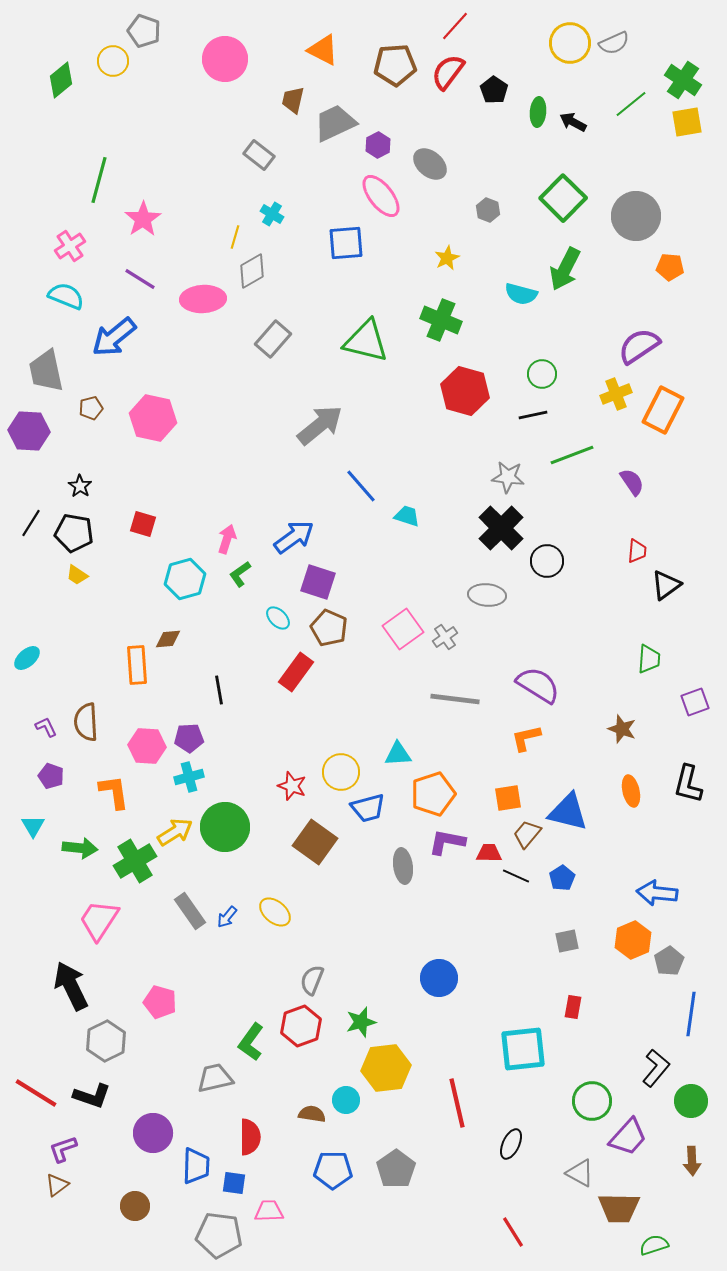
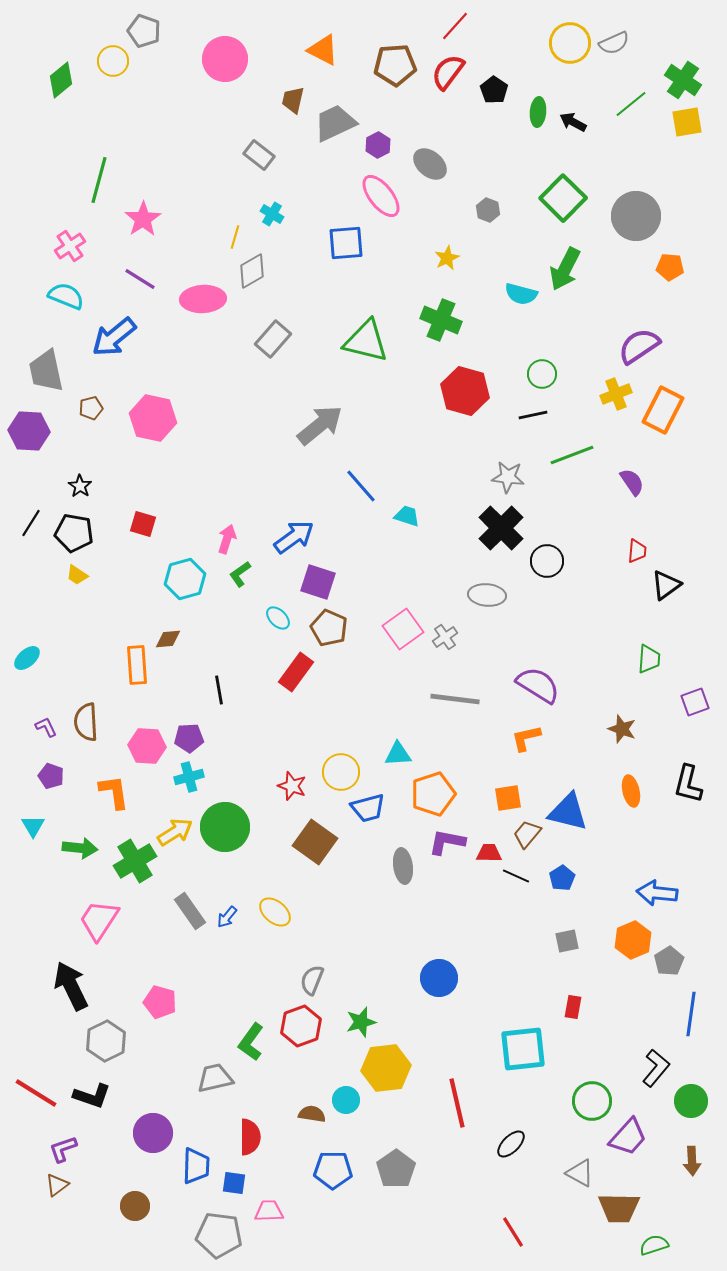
black ellipse at (511, 1144): rotated 20 degrees clockwise
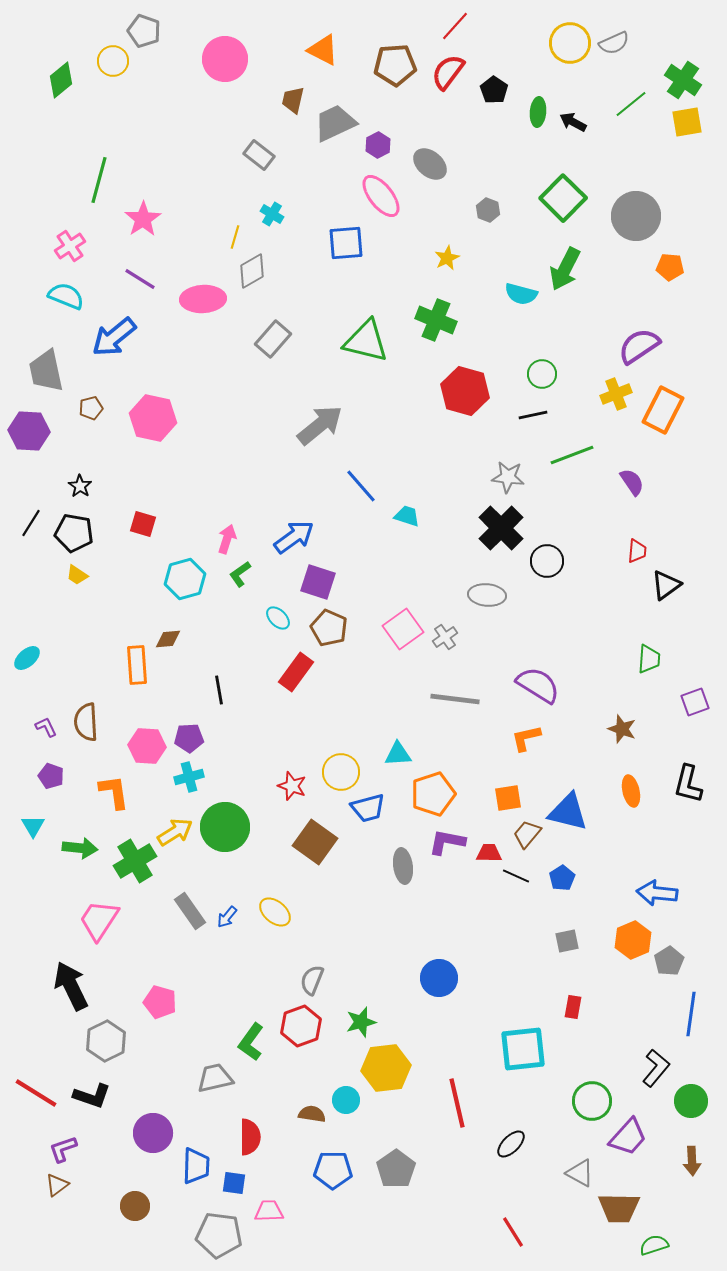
green cross at (441, 320): moved 5 px left
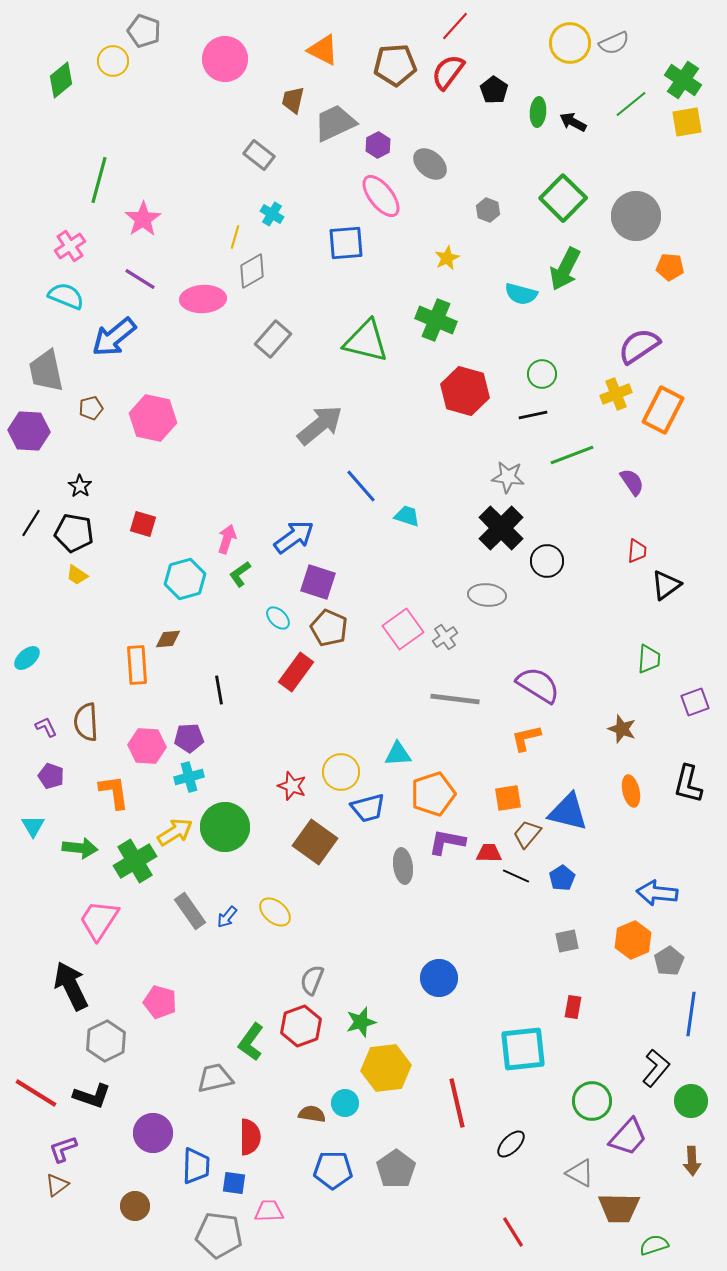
cyan circle at (346, 1100): moved 1 px left, 3 px down
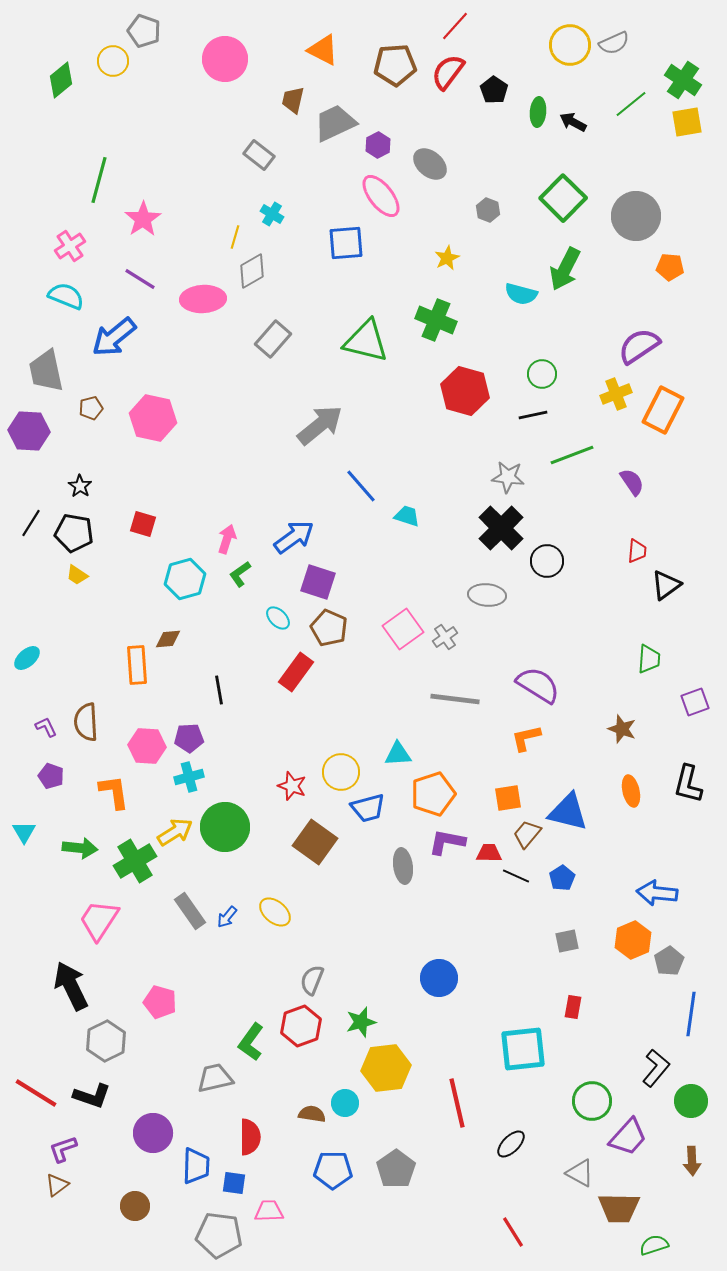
yellow circle at (570, 43): moved 2 px down
cyan triangle at (33, 826): moved 9 px left, 6 px down
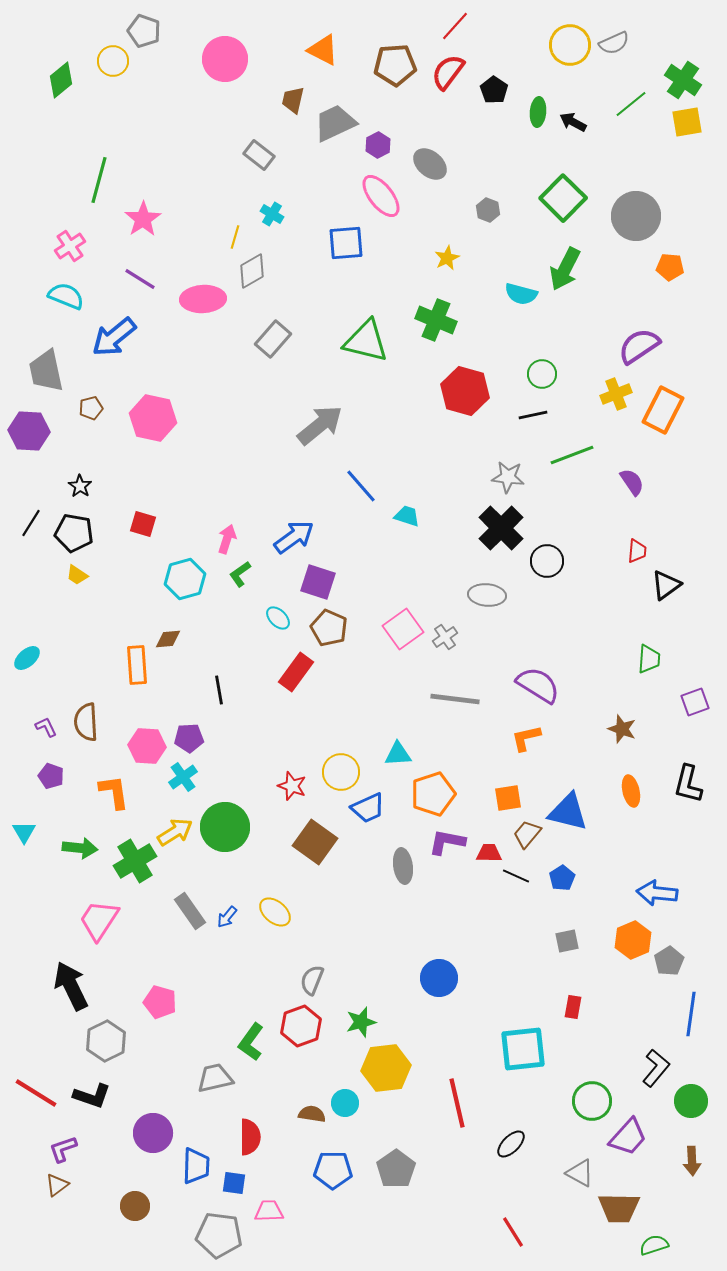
cyan cross at (189, 777): moved 6 px left; rotated 20 degrees counterclockwise
blue trapezoid at (368, 808): rotated 9 degrees counterclockwise
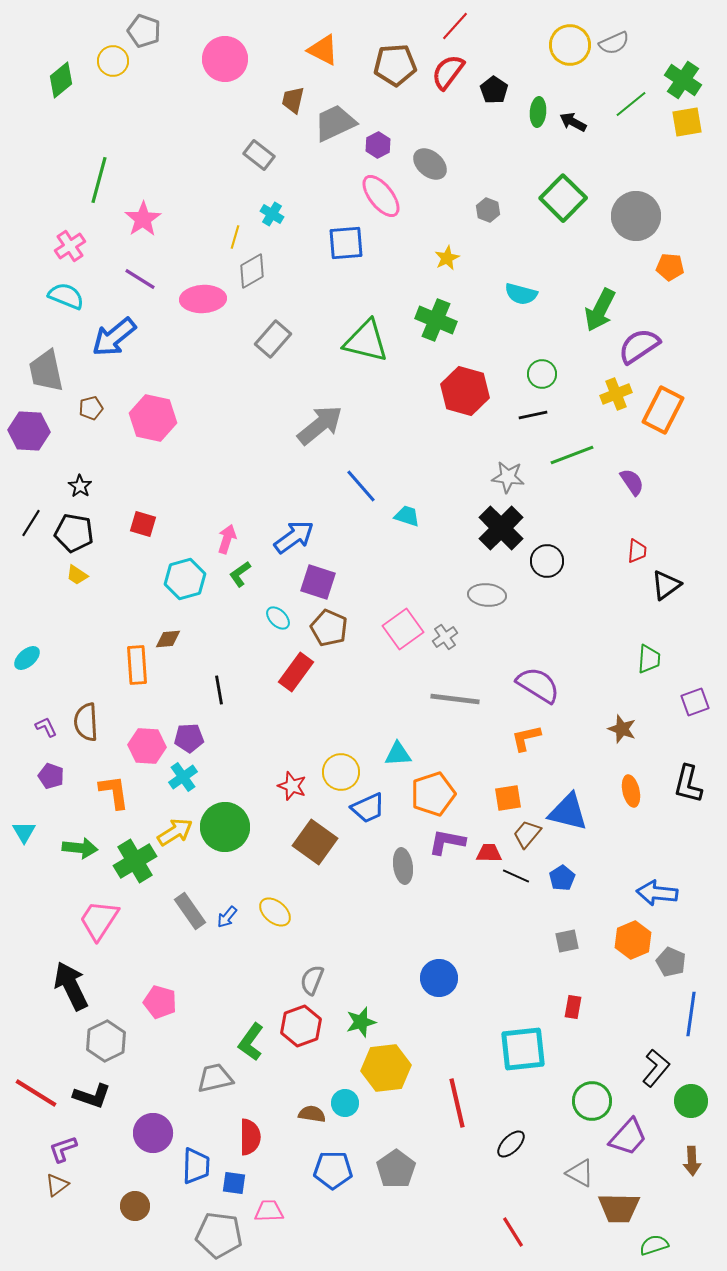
green arrow at (565, 269): moved 35 px right, 41 px down
gray pentagon at (669, 961): moved 2 px right, 1 px down; rotated 16 degrees counterclockwise
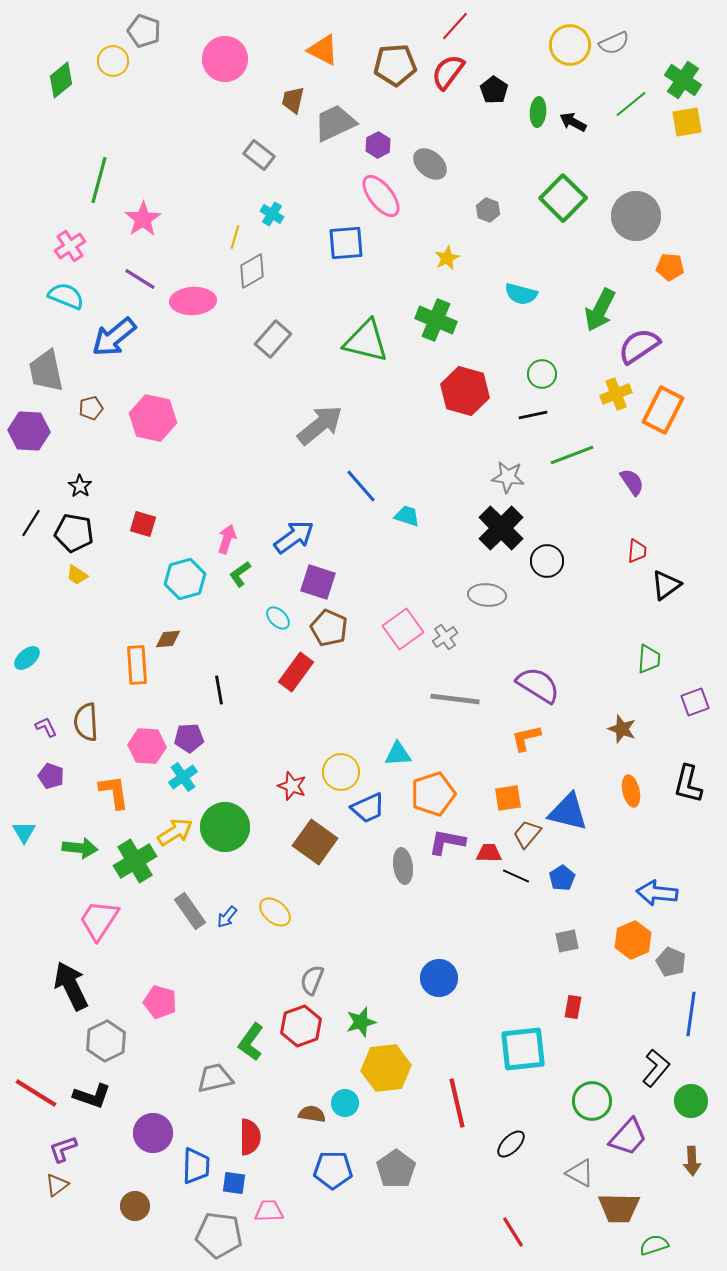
pink ellipse at (203, 299): moved 10 px left, 2 px down
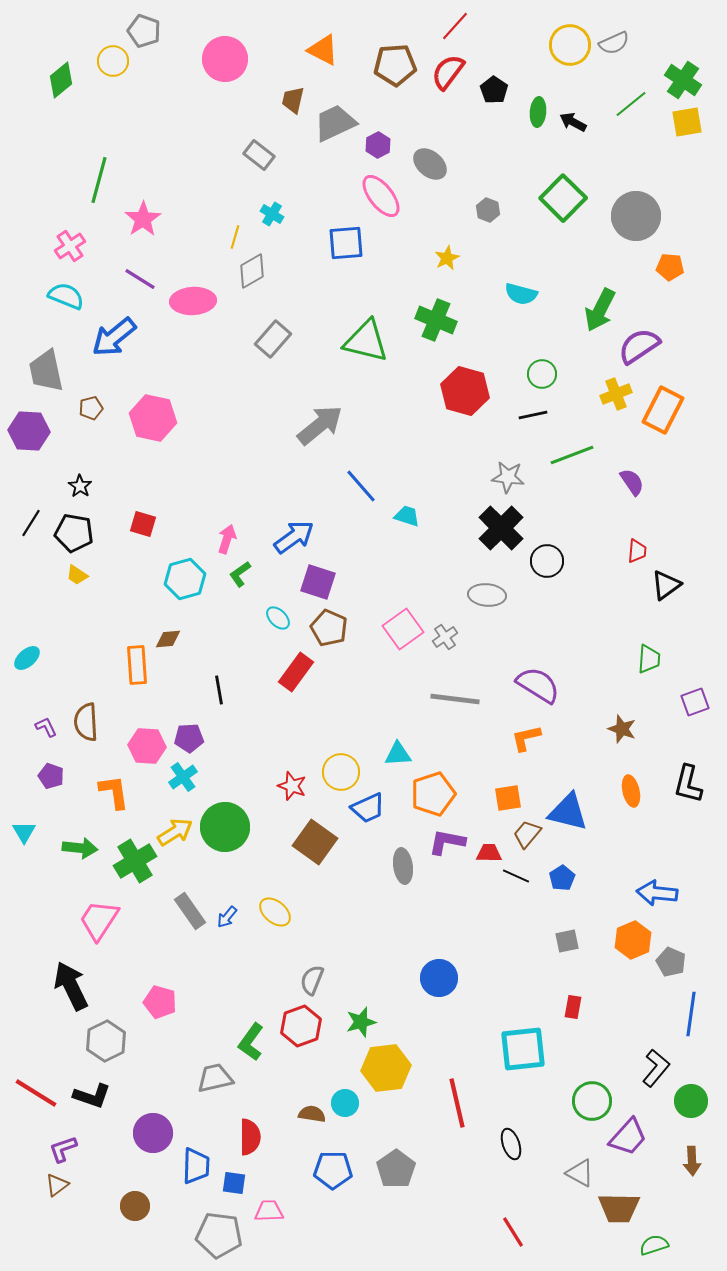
black ellipse at (511, 1144): rotated 64 degrees counterclockwise
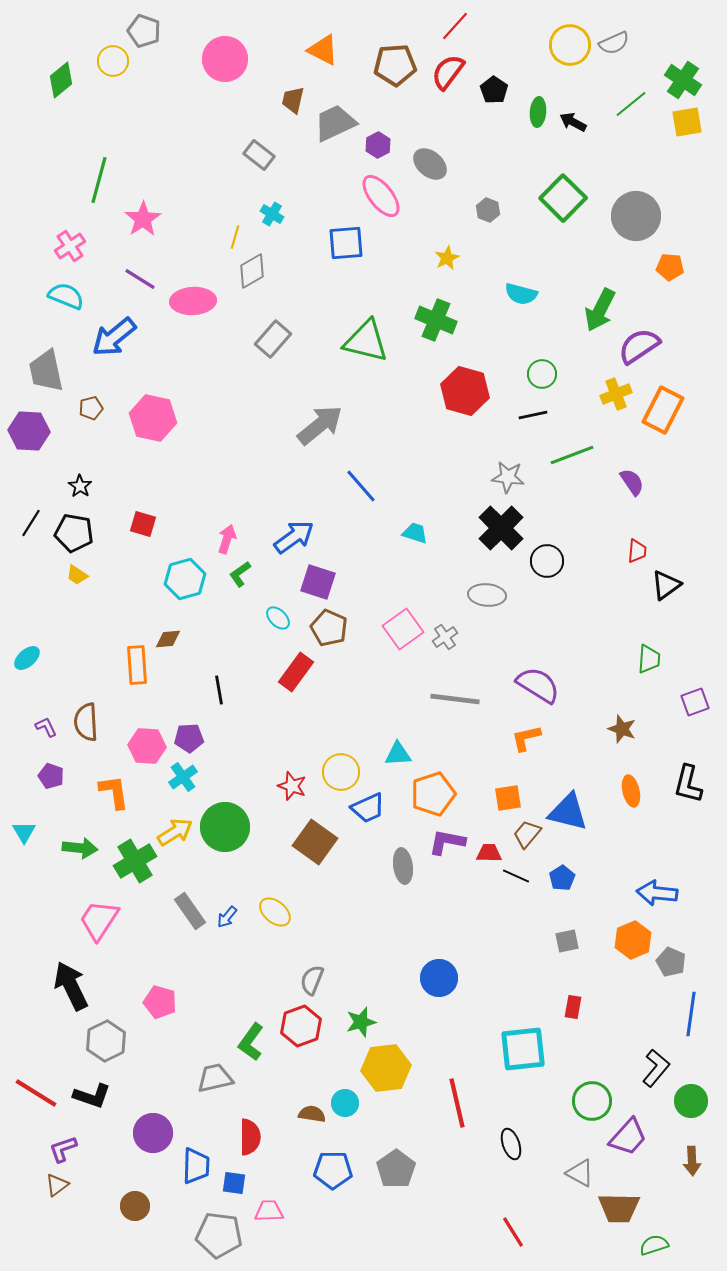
cyan trapezoid at (407, 516): moved 8 px right, 17 px down
